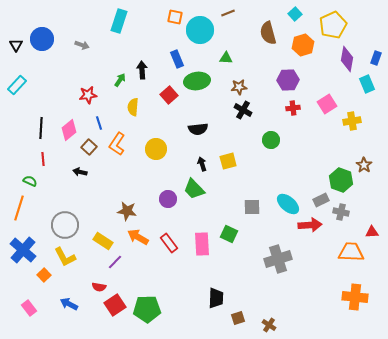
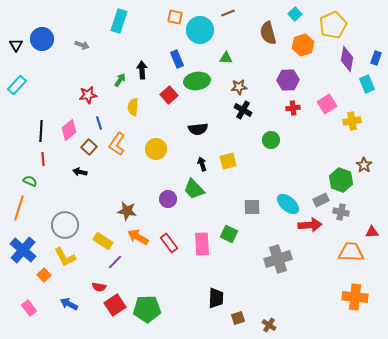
black line at (41, 128): moved 3 px down
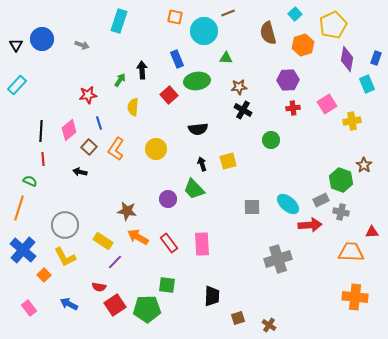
cyan circle at (200, 30): moved 4 px right, 1 px down
orange L-shape at (117, 144): moved 1 px left, 5 px down
green square at (229, 234): moved 62 px left, 51 px down; rotated 18 degrees counterclockwise
black trapezoid at (216, 298): moved 4 px left, 2 px up
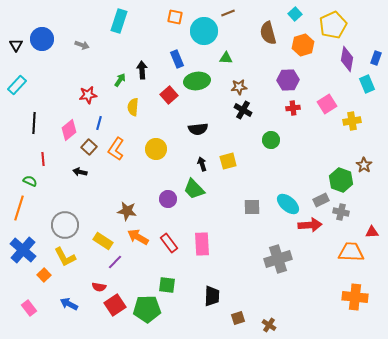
blue line at (99, 123): rotated 32 degrees clockwise
black line at (41, 131): moved 7 px left, 8 px up
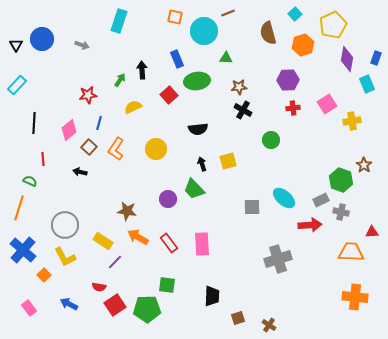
yellow semicircle at (133, 107): rotated 60 degrees clockwise
cyan ellipse at (288, 204): moved 4 px left, 6 px up
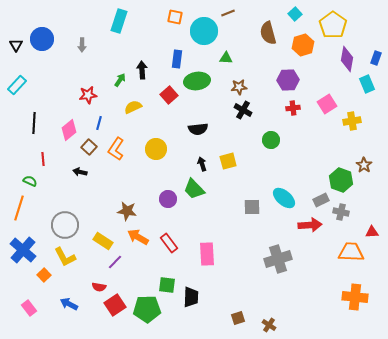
yellow pentagon at (333, 25): rotated 12 degrees counterclockwise
gray arrow at (82, 45): rotated 72 degrees clockwise
blue rectangle at (177, 59): rotated 30 degrees clockwise
pink rectangle at (202, 244): moved 5 px right, 10 px down
black trapezoid at (212, 296): moved 21 px left, 1 px down
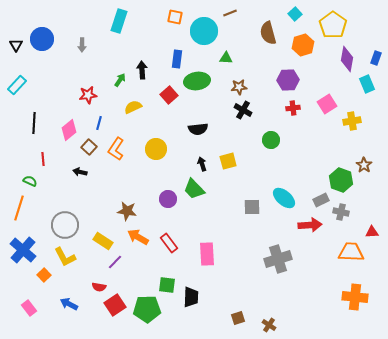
brown line at (228, 13): moved 2 px right
